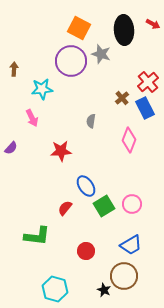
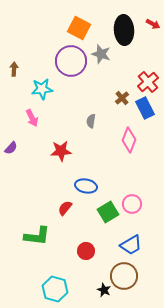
blue ellipse: rotated 45 degrees counterclockwise
green square: moved 4 px right, 6 px down
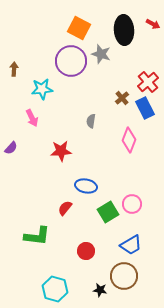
black star: moved 4 px left; rotated 16 degrees counterclockwise
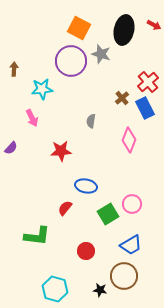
red arrow: moved 1 px right, 1 px down
black ellipse: rotated 16 degrees clockwise
green square: moved 2 px down
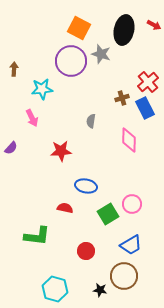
brown cross: rotated 24 degrees clockwise
pink diamond: rotated 20 degrees counterclockwise
red semicircle: rotated 63 degrees clockwise
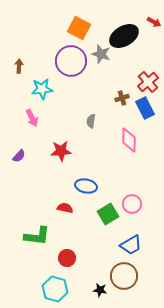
red arrow: moved 3 px up
black ellipse: moved 6 px down; rotated 48 degrees clockwise
brown arrow: moved 5 px right, 3 px up
purple semicircle: moved 8 px right, 8 px down
red circle: moved 19 px left, 7 px down
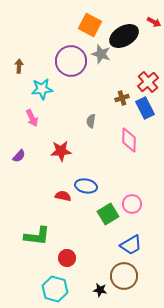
orange square: moved 11 px right, 3 px up
red semicircle: moved 2 px left, 12 px up
